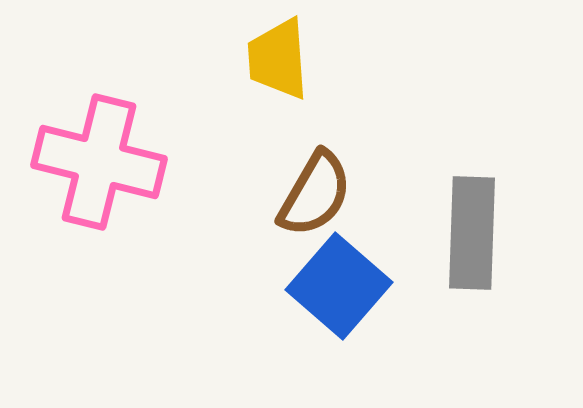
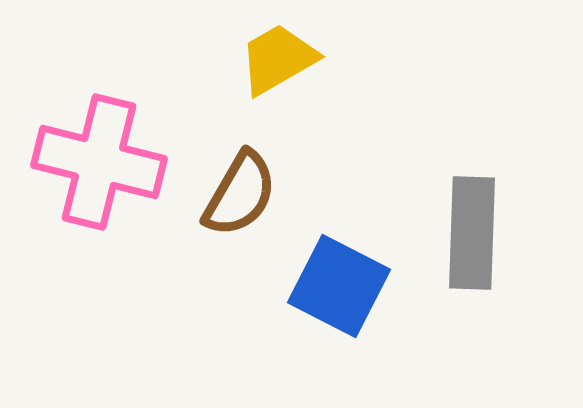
yellow trapezoid: rotated 64 degrees clockwise
brown semicircle: moved 75 px left
blue square: rotated 14 degrees counterclockwise
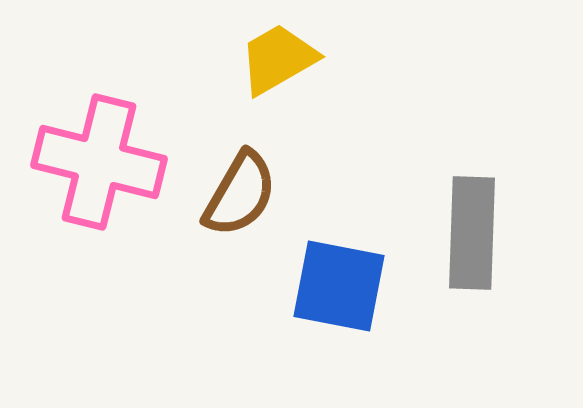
blue square: rotated 16 degrees counterclockwise
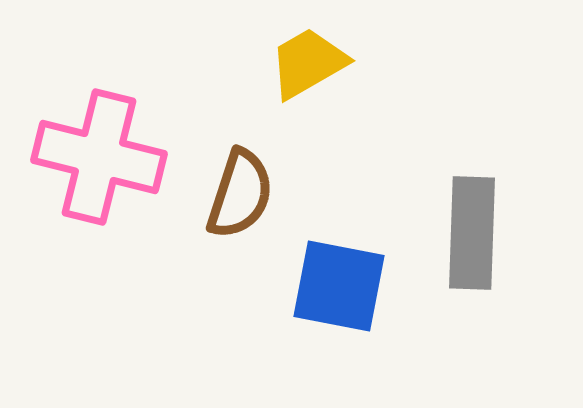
yellow trapezoid: moved 30 px right, 4 px down
pink cross: moved 5 px up
brown semicircle: rotated 12 degrees counterclockwise
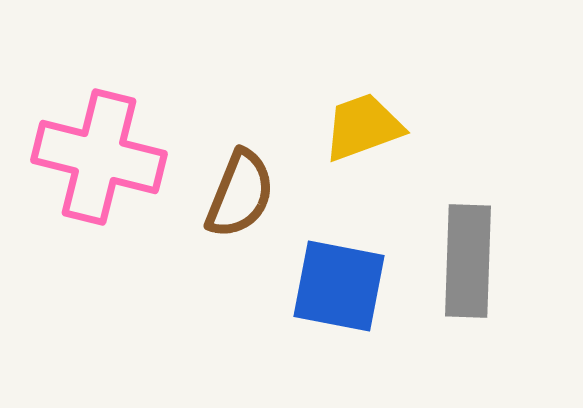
yellow trapezoid: moved 55 px right, 64 px down; rotated 10 degrees clockwise
brown semicircle: rotated 4 degrees clockwise
gray rectangle: moved 4 px left, 28 px down
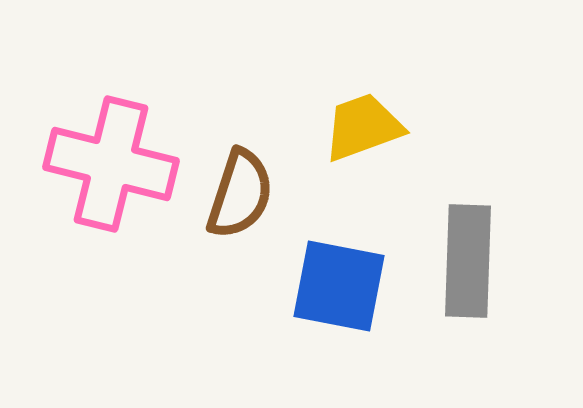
pink cross: moved 12 px right, 7 px down
brown semicircle: rotated 4 degrees counterclockwise
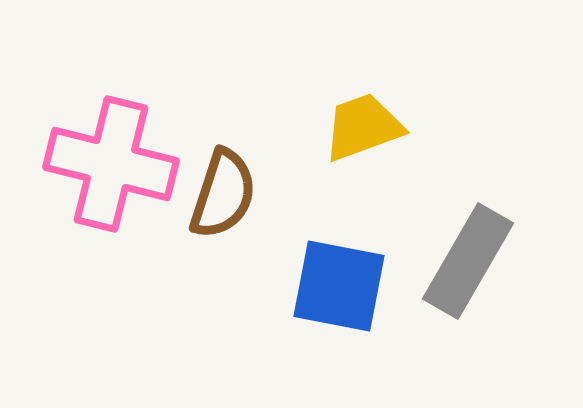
brown semicircle: moved 17 px left
gray rectangle: rotated 28 degrees clockwise
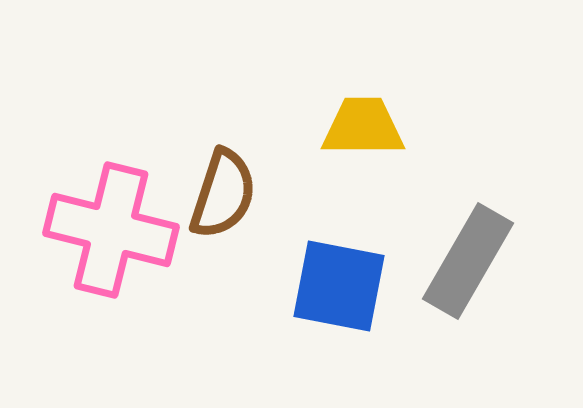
yellow trapezoid: rotated 20 degrees clockwise
pink cross: moved 66 px down
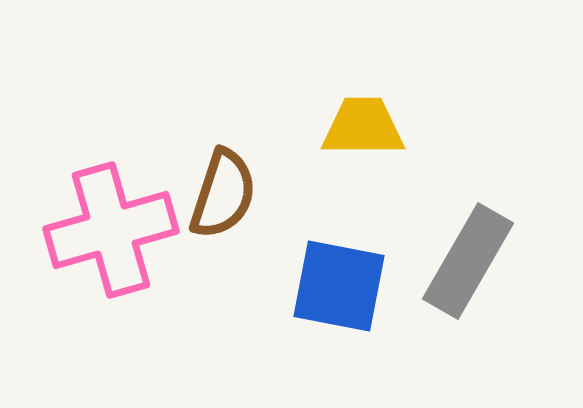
pink cross: rotated 30 degrees counterclockwise
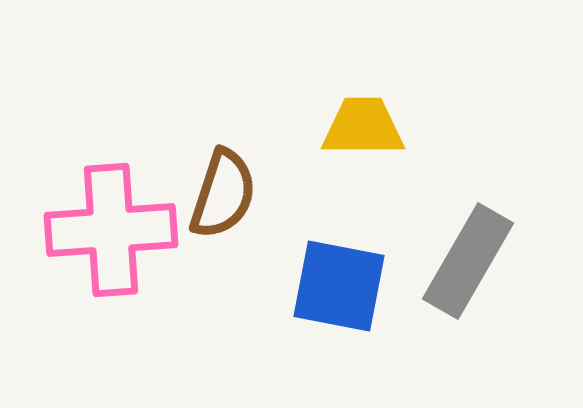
pink cross: rotated 12 degrees clockwise
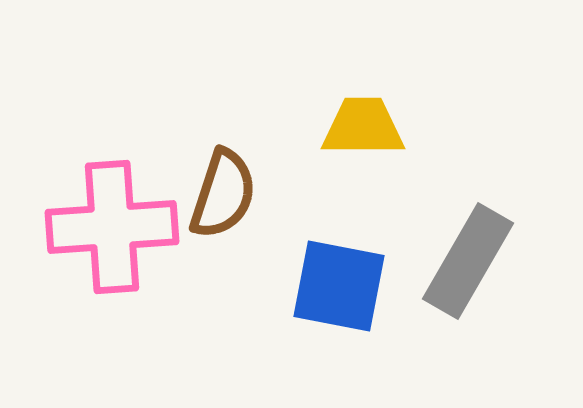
pink cross: moved 1 px right, 3 px up
